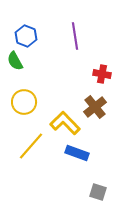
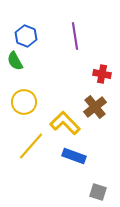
blue rectangle: moved 3 px left, 3 px down
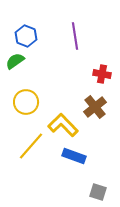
green semicircle: rotated 84 degrees clockwise
yellow circle: moved 2 px right
yellow L-shape: moved 2 px left, 2 px down
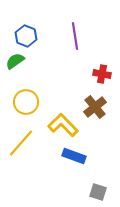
yellow line: moved 10 px left, 3 px up
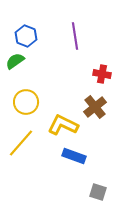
yellow L-shape: rotated 20 degrees counterclockwise
